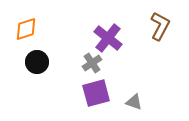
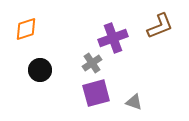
brown L-shape: rotated 40 degrees clockwise
purple cross: moved 5 px right; rotated 32 degrees clockwise
black circle: moved 3 px right, 8 px down
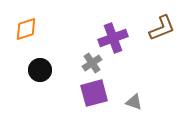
brown L-shape: moved 2 px right, 2 px down
purple square: moved 2 px left
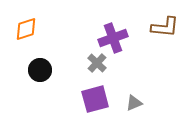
brown L-shape: moved 3 px right, 1 px up; rotated 28 degrees clockwise
gray cross: moved 5 px right; rotated 12 degrees counterclockwise
purple square: moved 1 px right, 6 px down
gray triangle: moved 1 px down; rotated 42 degrees counterclockwise
